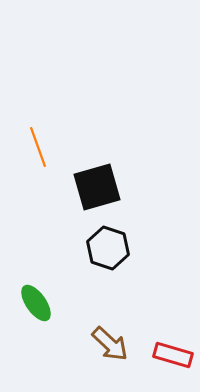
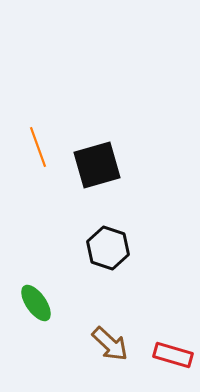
black square: moved 22 px up
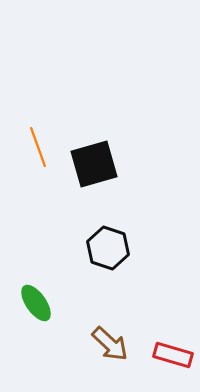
black square: moved 3 px left, 1 px up
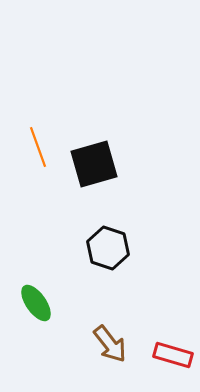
brown arrow: rotated 9 degrees clockwise
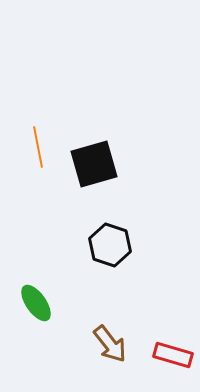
orange line: rotated 9 degrees clockwise
black hexagon: moved 2 px right, 3 px up
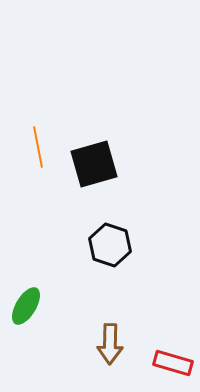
green ellipse: moved 10 px left, 3 px down; rotated 66 degrees clockwise
brown arrow: rotated 39 degrees clockwise
red rectangle: moved 8 px down
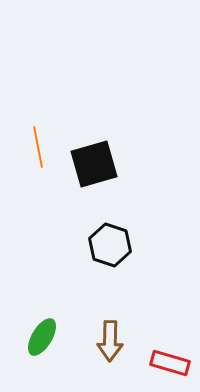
green ellipse: moved 16 px right, 31 px down
brown arrow: moved 3 px up
red rectangle: moved 3 px left
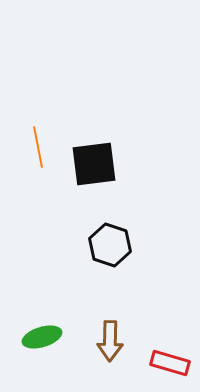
black square: rotated 9 degrees clockwise
green ellipse: rotated 42 degrees clockwise
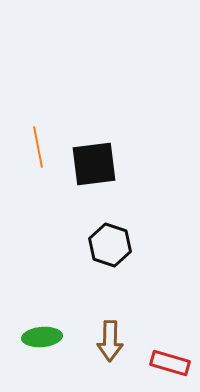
green ellipse: rotated 12 degrees clockwise
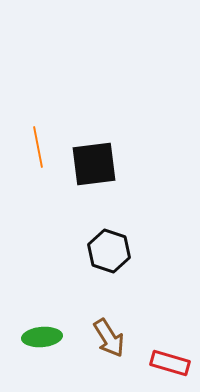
black hexagon: moved 1 px left, 6 px down
brown arrow: moved 1 px left, 3 px up; rotated 33 degrees counterclockwise
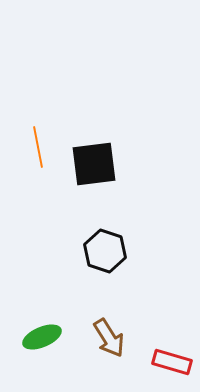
black hexagon: moved 4 px left
green ellipse: rotated 18 degrees counterclockwise
red rectangle: moved 2 px right, 1 px up
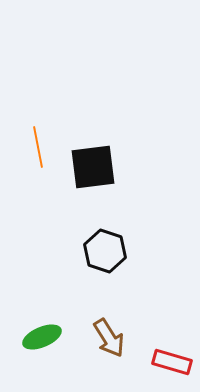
black square: moved 1 px left, 3 px down
